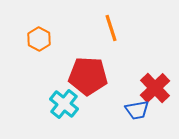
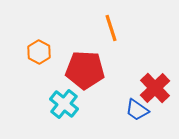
orange hexagon: moved 13 px down
red pentagon: moved 3 px left, 6 px up
blue trapezoid: rotated 45 degrees clockwise
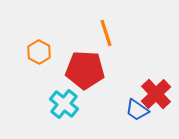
orange line: moved 5 px left, 5 px down
red cross: moved 1 px right, 6 px down
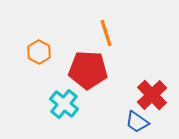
red pentagon: moved 3 px right
red cross: moved 4 px left, 1 px down
blue trapezoid: moved 12 px down
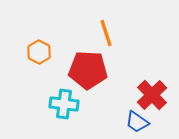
cyan cross: rotated 32 degrees counterclockwise
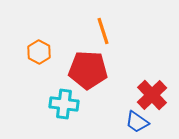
orange line: moved 3 px left, 2 px up
